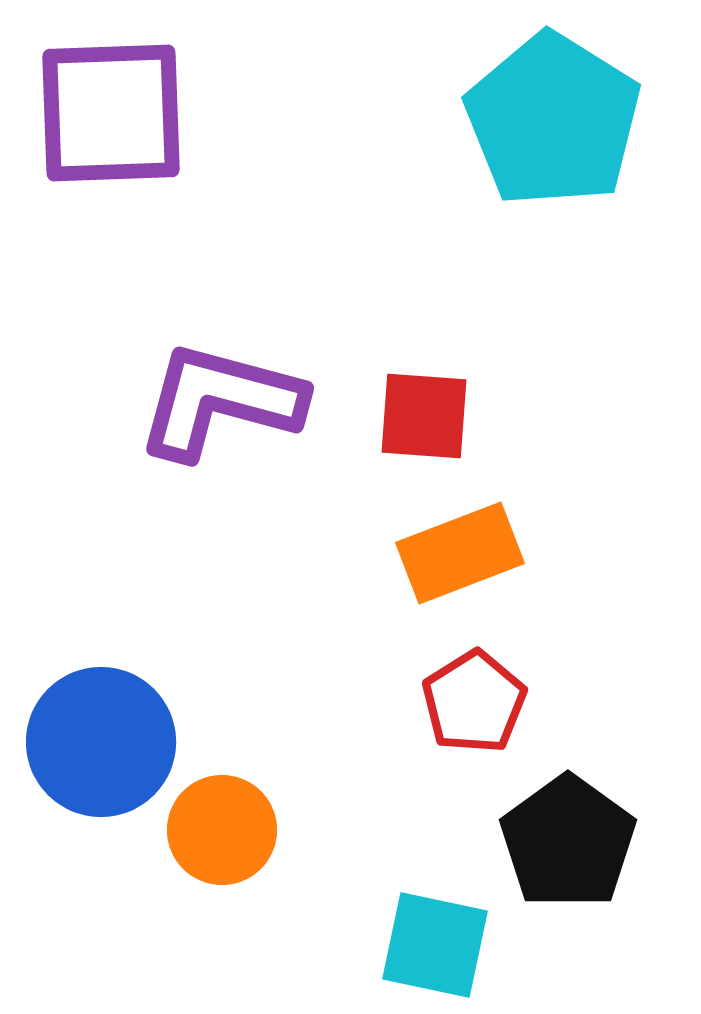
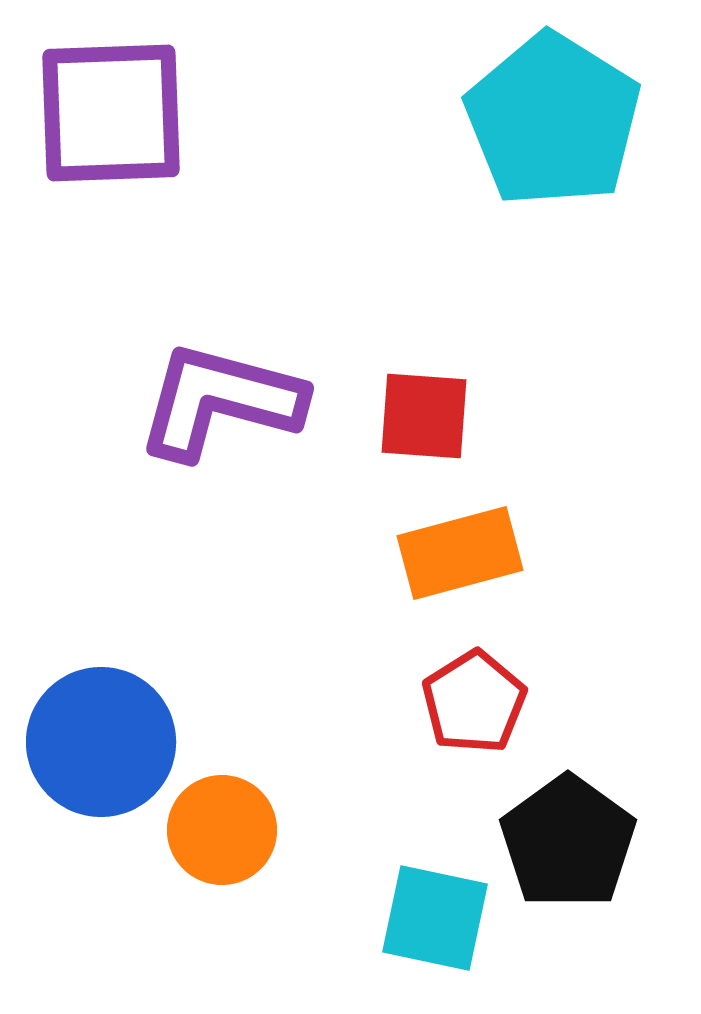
orange rectangle: rotated 6 degrees clockwise
cyan square: moved 27 px up
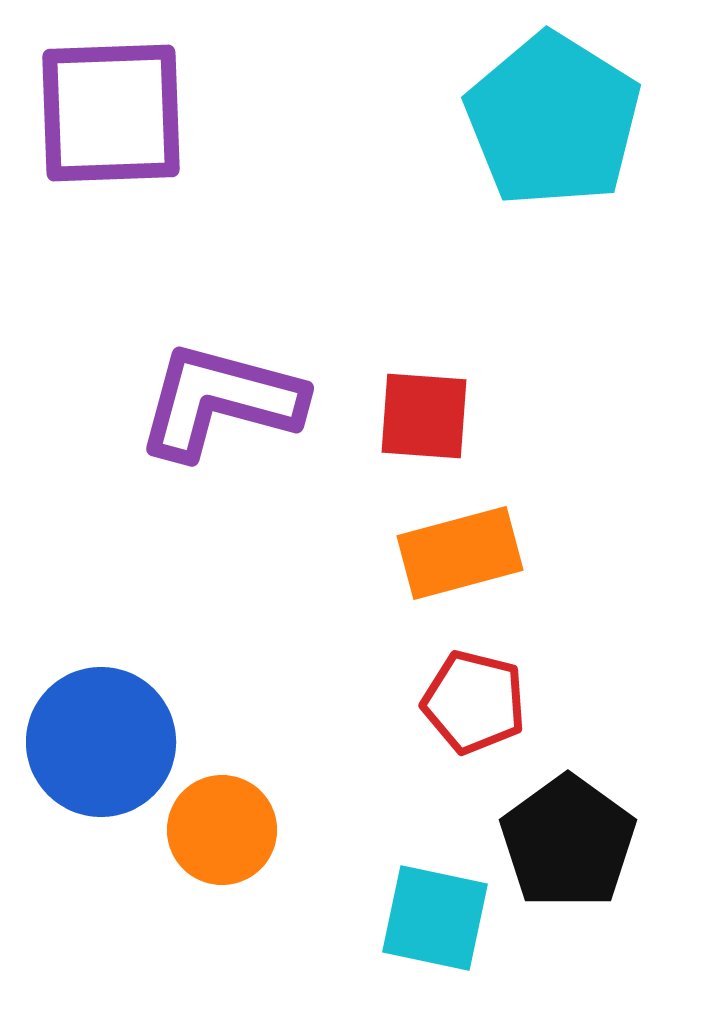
red pentagon: rotated 26 degrees counterclockwise
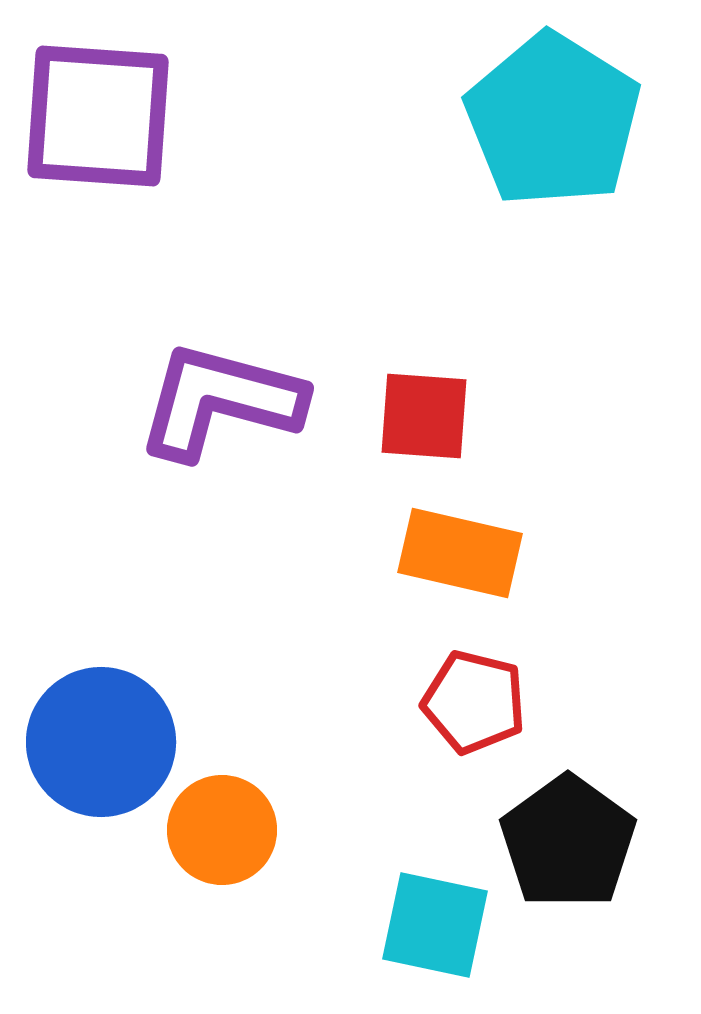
purple square: moved 13 px left, 3 px down; rotated 6 degrees clockwise
orange rectangle: rotated 28 degrees clockwise
cyan square: moved 7 px down
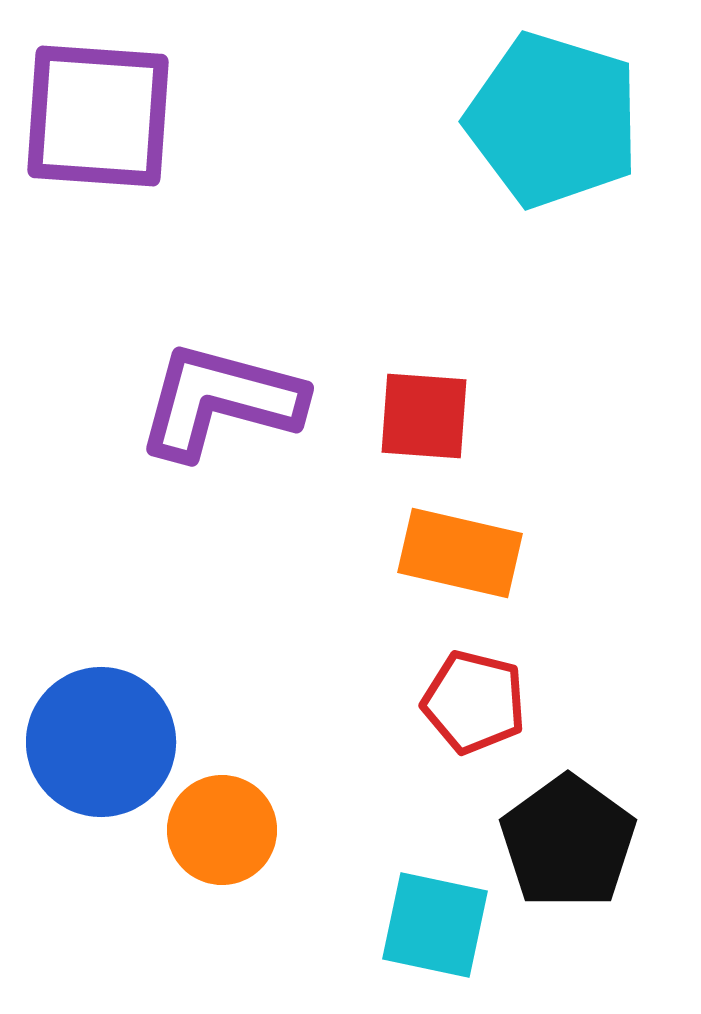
cyan pentagon: rotated 15 degrees counterclockwise
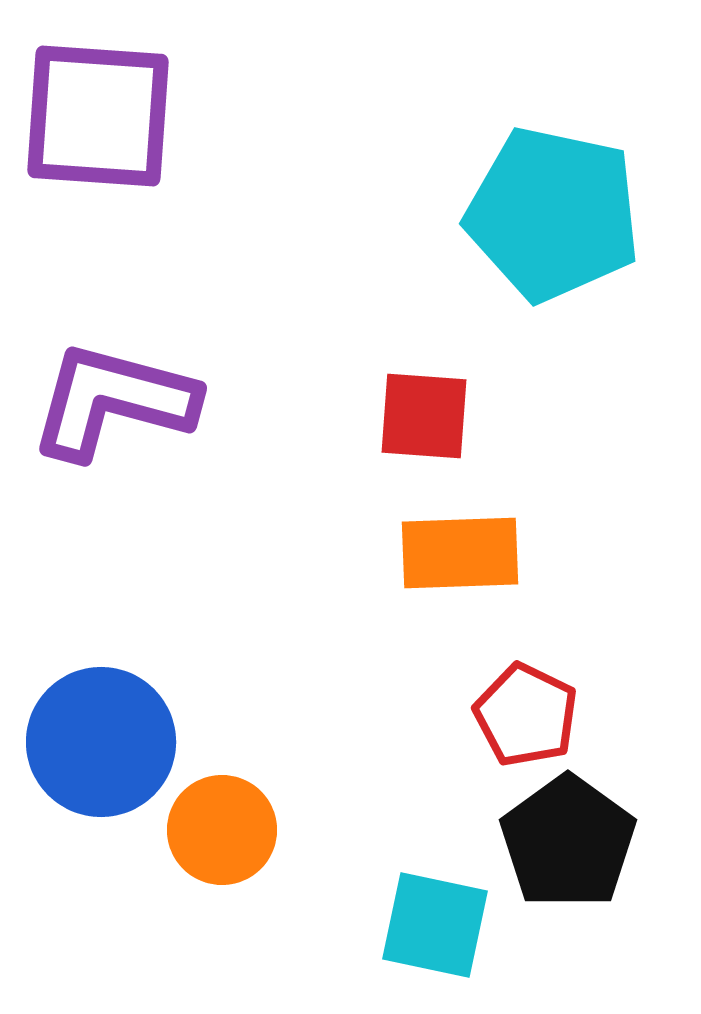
cyan pentagon: moved 94 px down; rotated 5 degrees counterclockwise
purple L-shape: moved 107 px left
orange rectangle: rotated 15 degrees counterclockwise
red pentagon: moved 52 px right, 13 px down; rotated 12 degrees clockwise
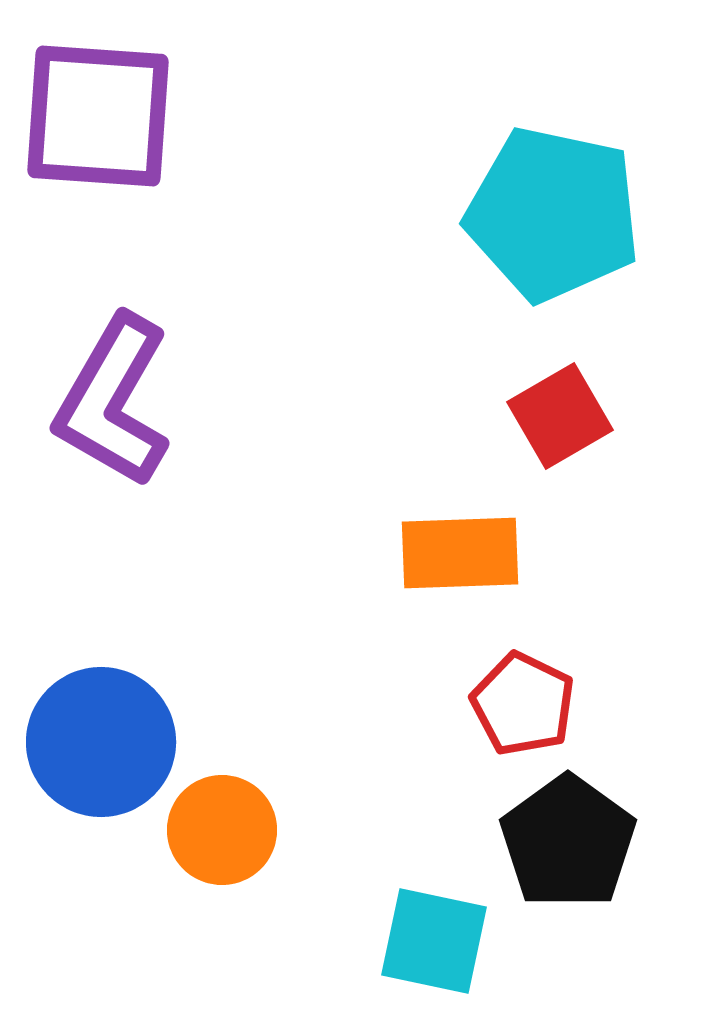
purple L-shape: rotated 75 degrees counterclockwise
red square: moved 136 px right; rotated 34 degrees counterclockwise
red pentagon: moved 3 px left, 11 px up
cyan square: moved 1 px left, 16 px down
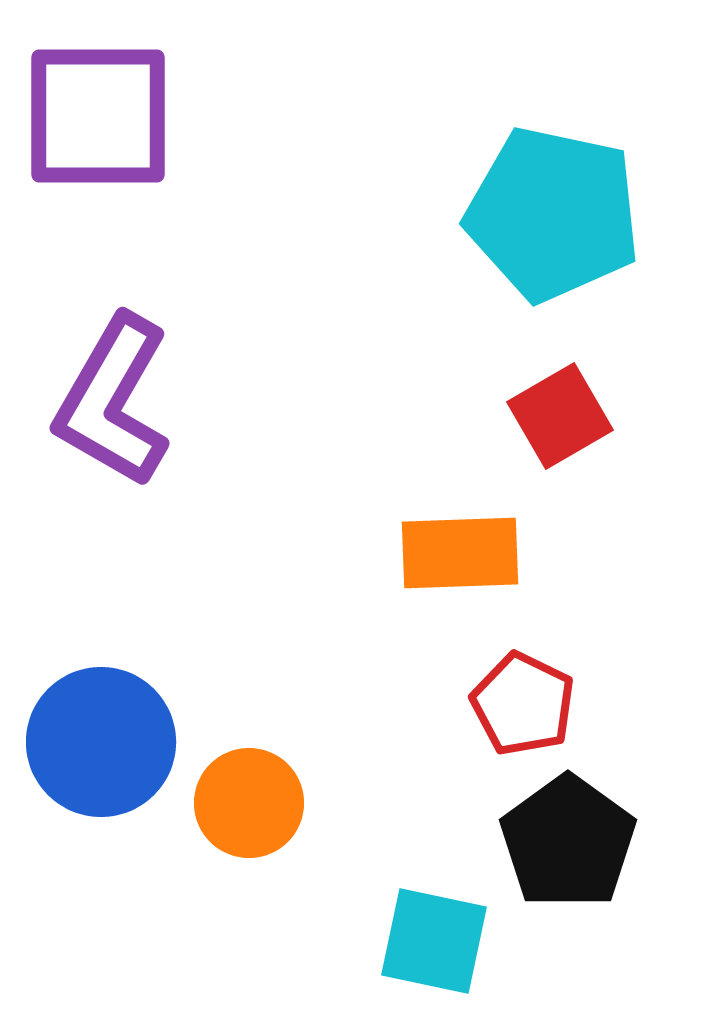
purple square: rotated 4 degrees counterclockwise
orange circle: moved 27 px right, 27 px up
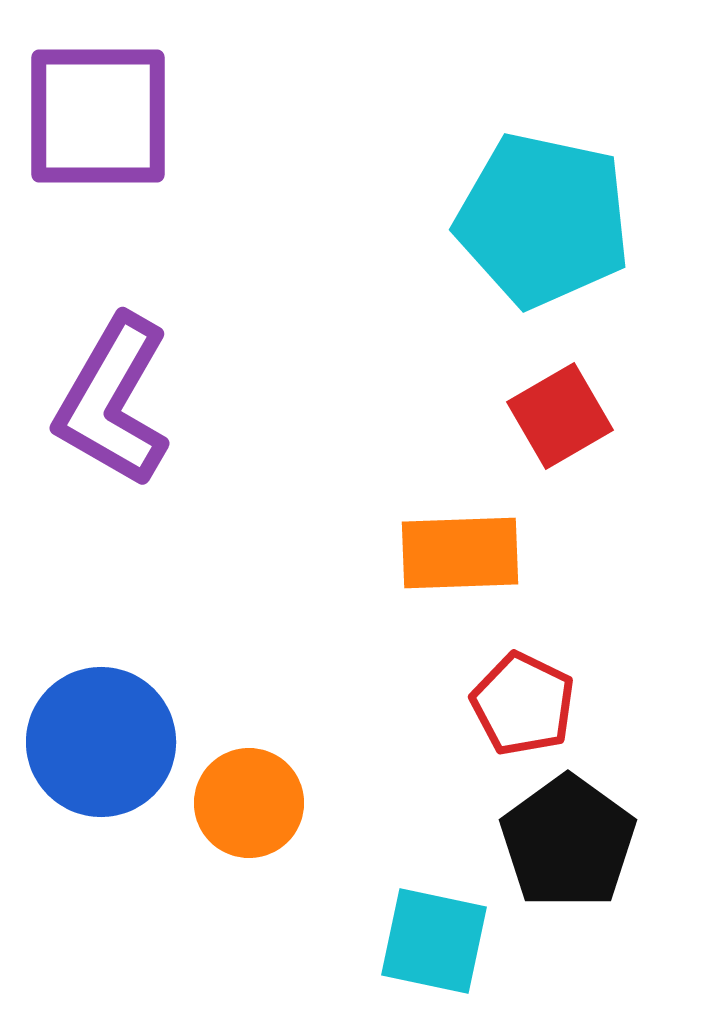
cyan pentagon: moved 10 px left, 6 px down
